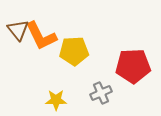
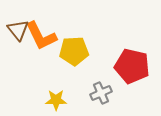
red pentagon: moved 1 px left; rotated 16 degrees clockwise
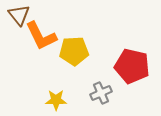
brown triangle: moved 1 px right, 15 px up
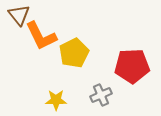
yellow pentagon: moved 2 px down; rotated 24 degrees counterclockwise
red pentagon: rotated 16 degrees counterclockwise
gray cross: moved 2 px down
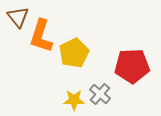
brown triangle: moved 1 px left, 2 px down
orange L-shape: rotated 44 degrees clockwise
gray cross: moved 1 px left, 1 px up; rotated 25 degrees counterclockwise
yellow star: moved 18 px right
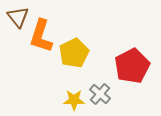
red pentagon: rotated 24 degrees counterclockwise
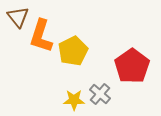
yellow pentagon: moved 1 px left, 2 px up
red pentagon: rotated 8 degrees counterclockwise
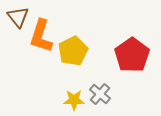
red pentagon: moved 11 px up
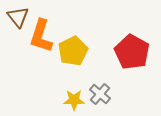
red pentagon: moved 3 px up; rotated 8 degrees counterclockwise
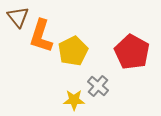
gray cross: moved 2 px left, 8 px up
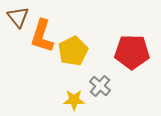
orange L-shape: moved 1 px right
red pentagon: rotated 28 degrees counterclockwise
gray cross: moved 2 px right
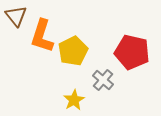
brown triangle: moved 2 px left, 1 px up
red pentagon: rotated 12 degrees clockwise
gray cross: moved 3 px right, 6 px up
yellow star: rotated 30 degrees counterclockwise
